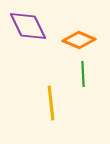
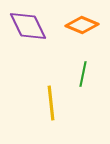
orange diamond: moved 3 px right, 15 px up
green line: rotated 15 degrees clockwise
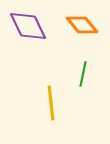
orange diamond: rotated 28 degrees clockwise
